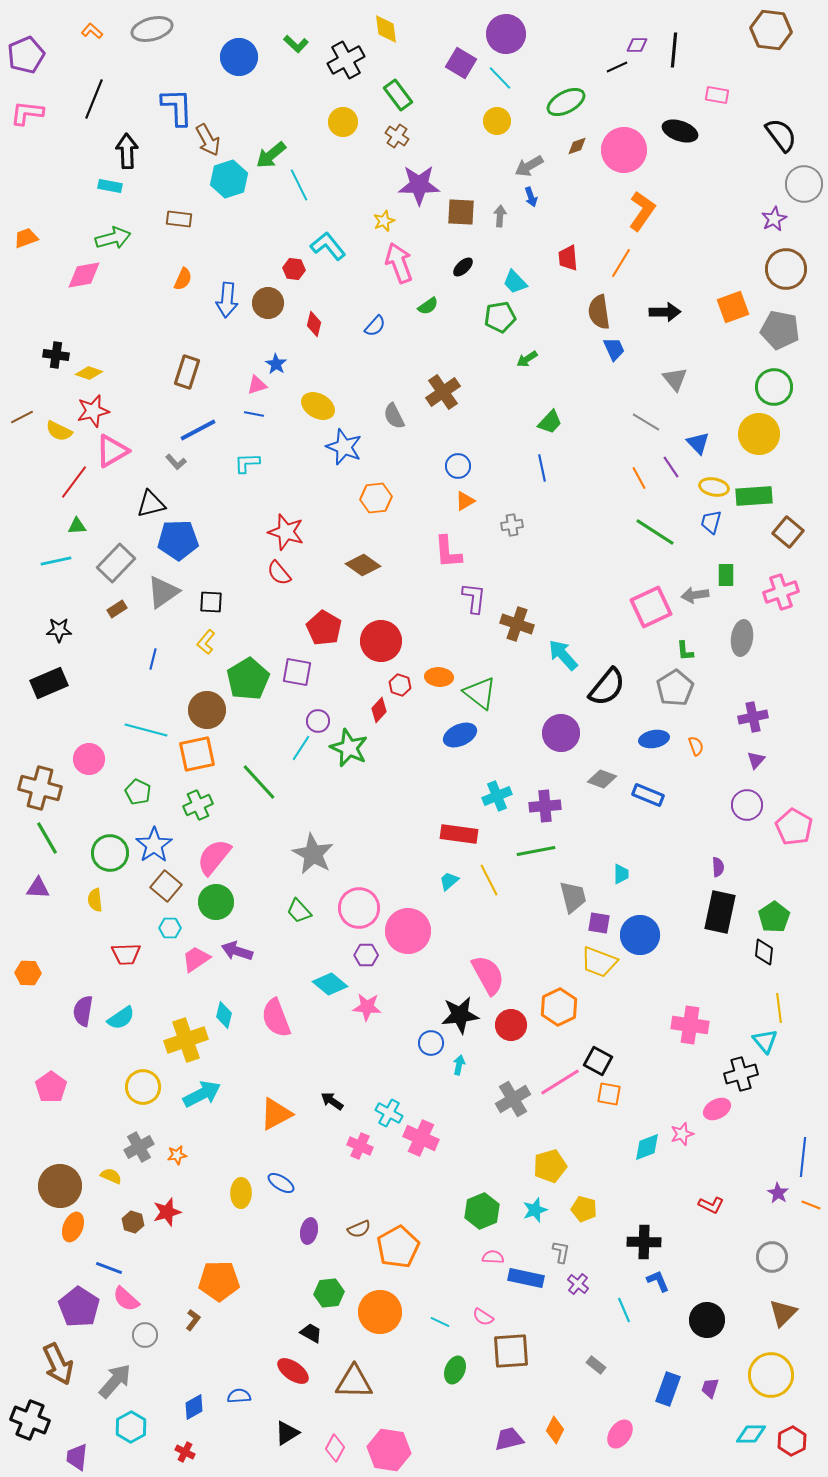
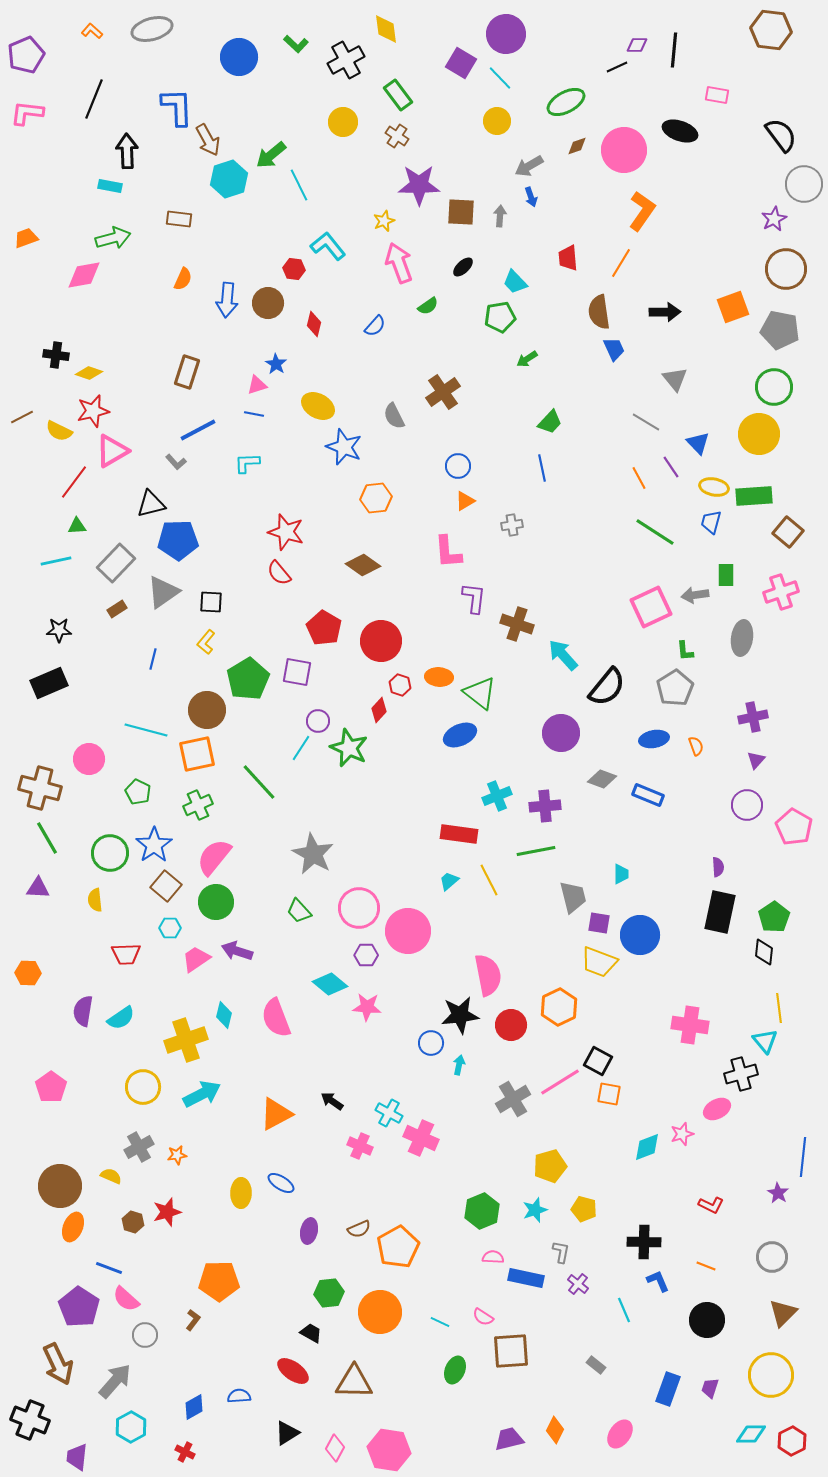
pink semicircle at (488, 975): rotated 18 degrees clockwise
orange line at (811, 1205): moved 105 px left, 61 px down
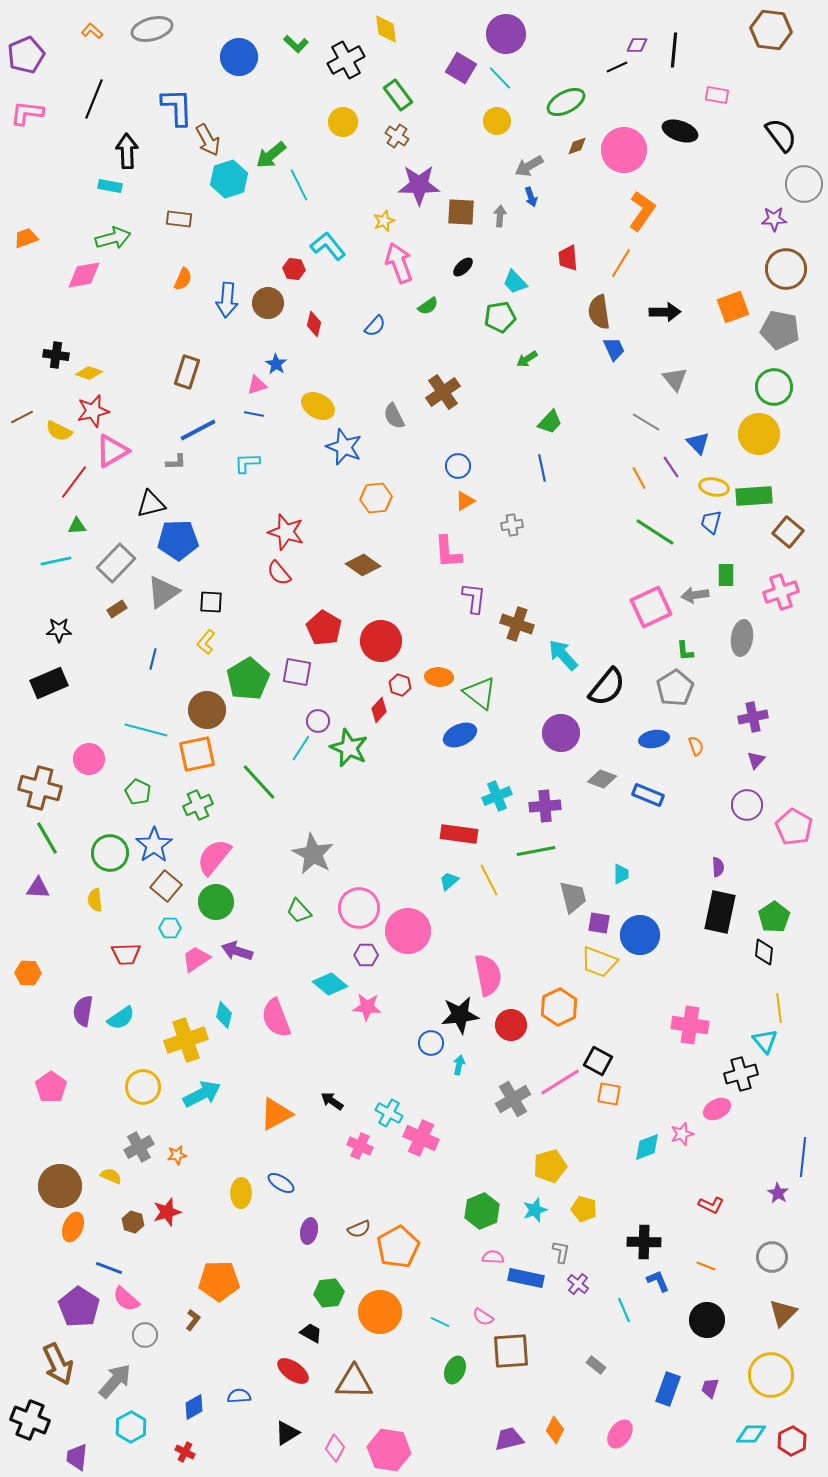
purple square at (461, 63): moved 5 px down
purple star at (774, 219): rotated 25 degrees clockwise
gray L-shape at (176, 462): rotated 50 degrees counterclockwise
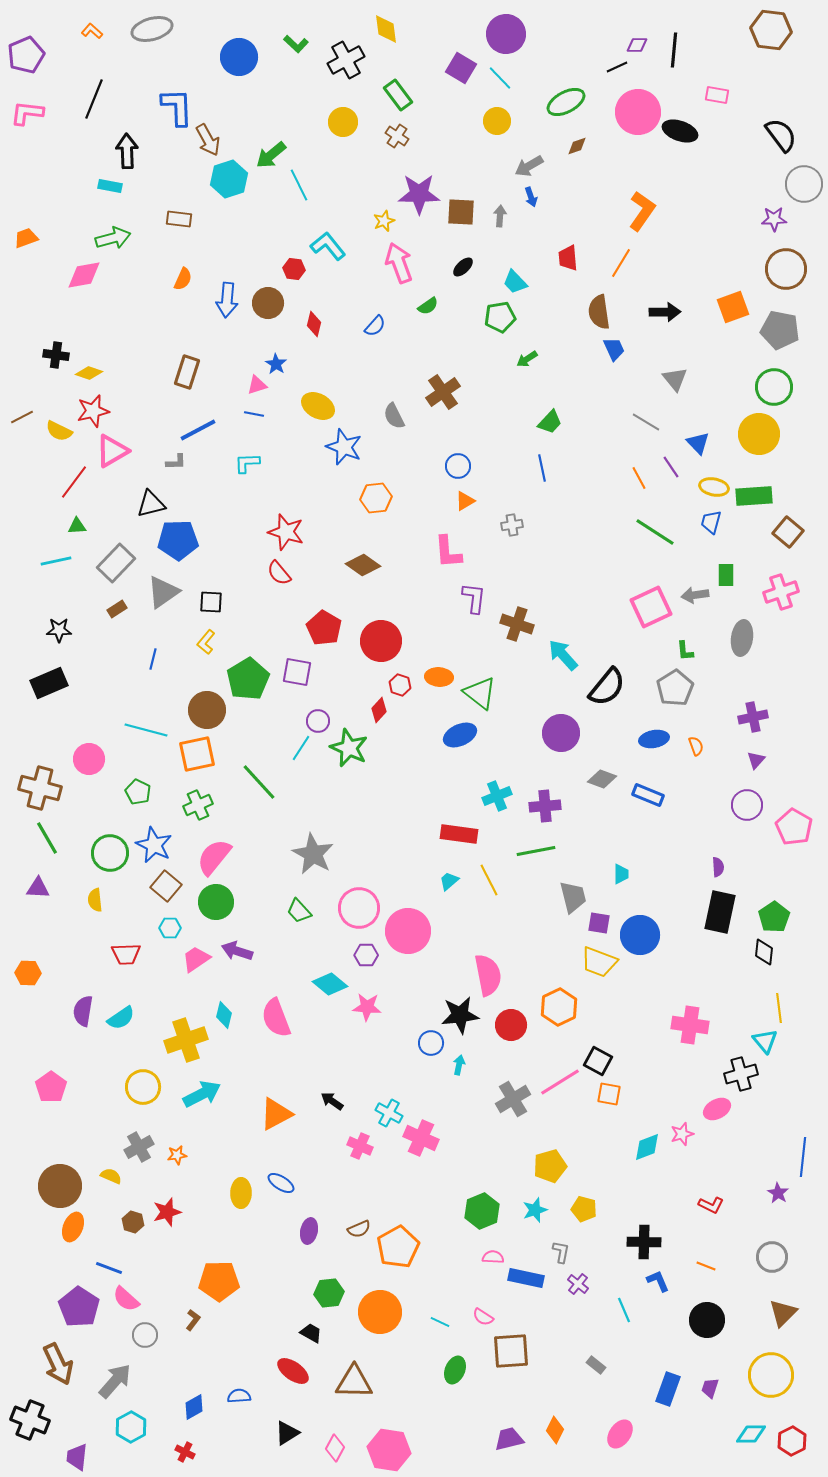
pink circle at (624, 150): moved 14 px right, 38 px up
purple star at (419, 185): moved 9 px down
blue star at (154, 845): rotated 12 degrees counterclockwise
